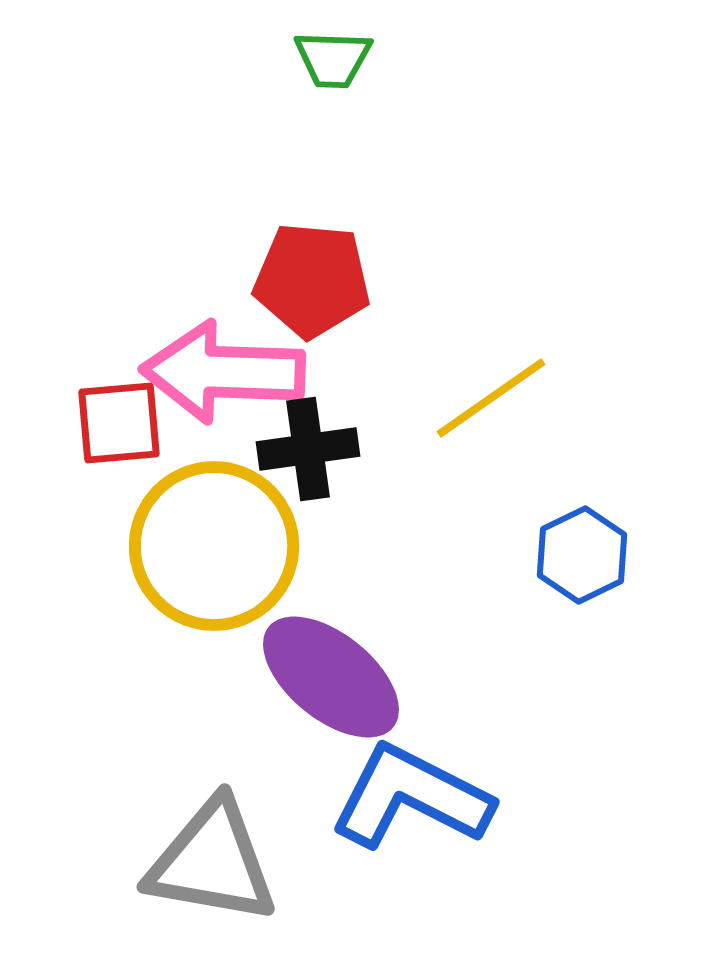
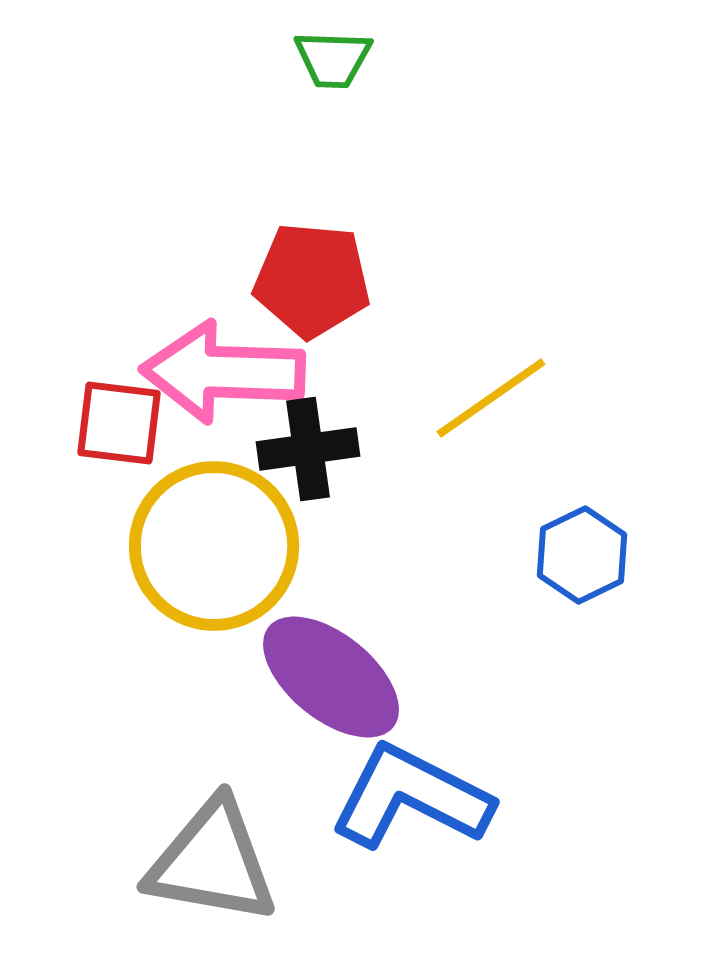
red square: rotated 12 degrees clockwise
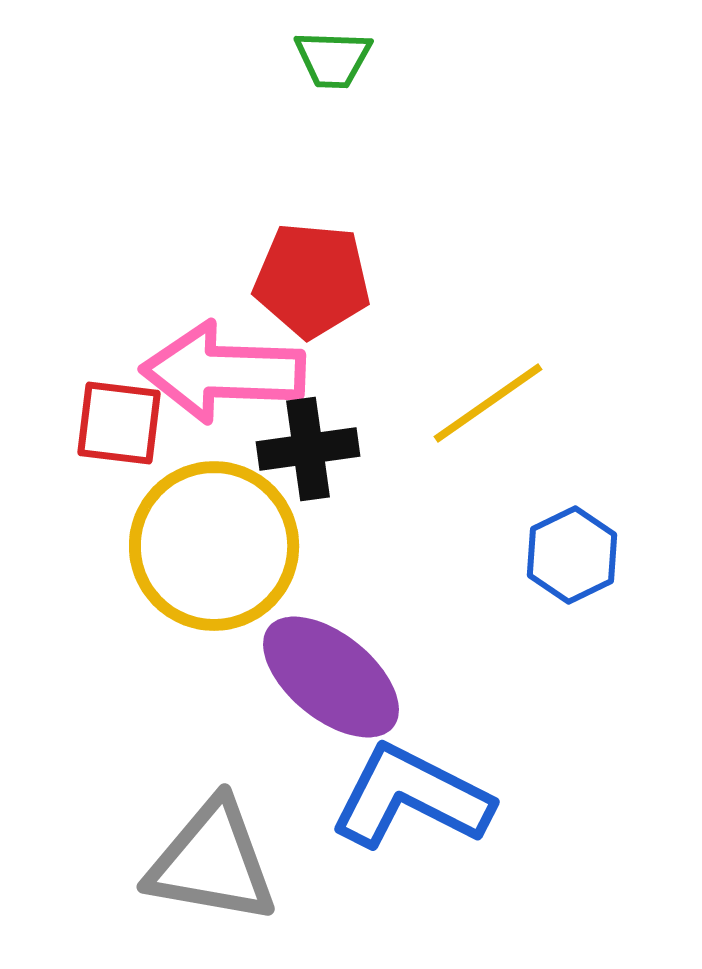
yellow line: moved 3 px left, 5 px down
blue hexagon: moved 10 px left
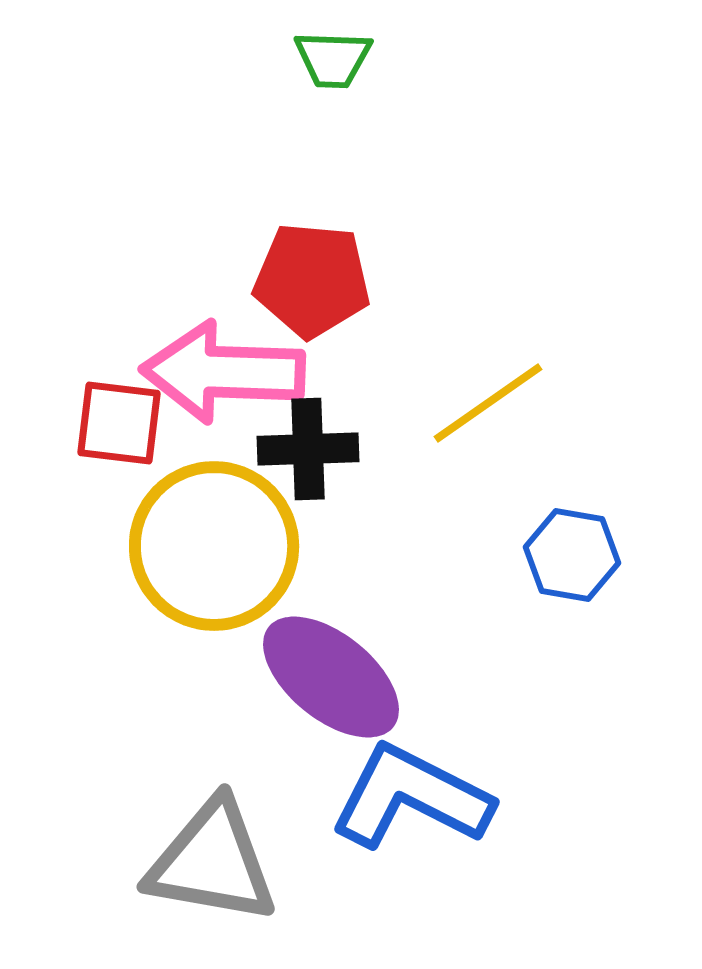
black cross: rotated 6 degrees clockwise
blue hexagon: rotated 24 degrees counterclockwise
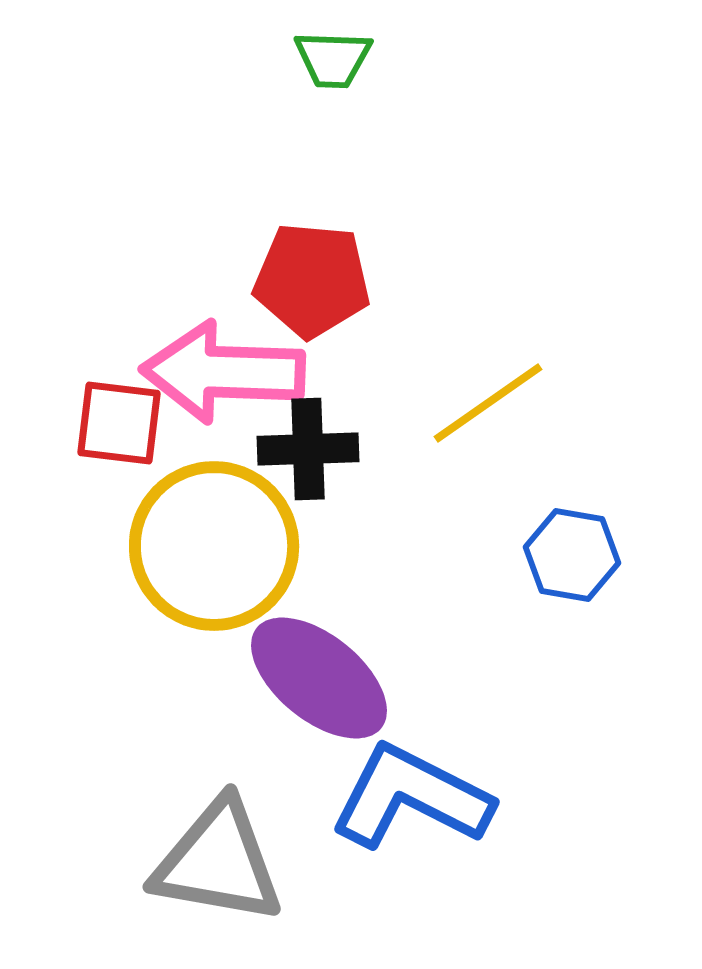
purple ellipse: moved 12 px left, 1 px down
gray triangle: moved 6 px right
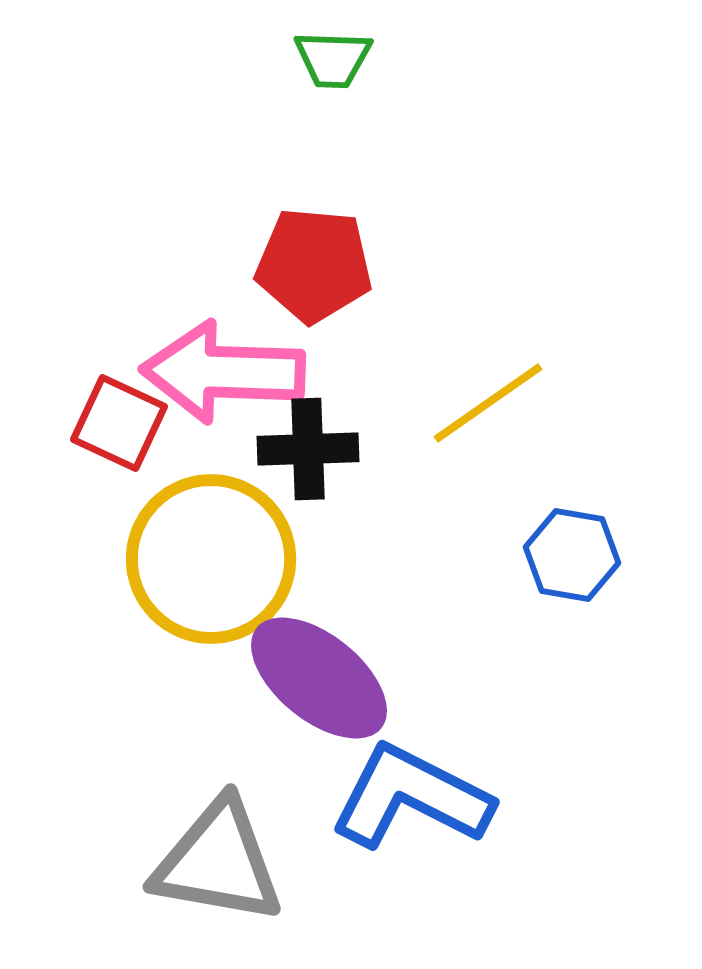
red pentagon: moved 2 px right, 15 px up
red square: rotated 18 degrees clockwise
yellow circle: moved 3 px left, 13 px down
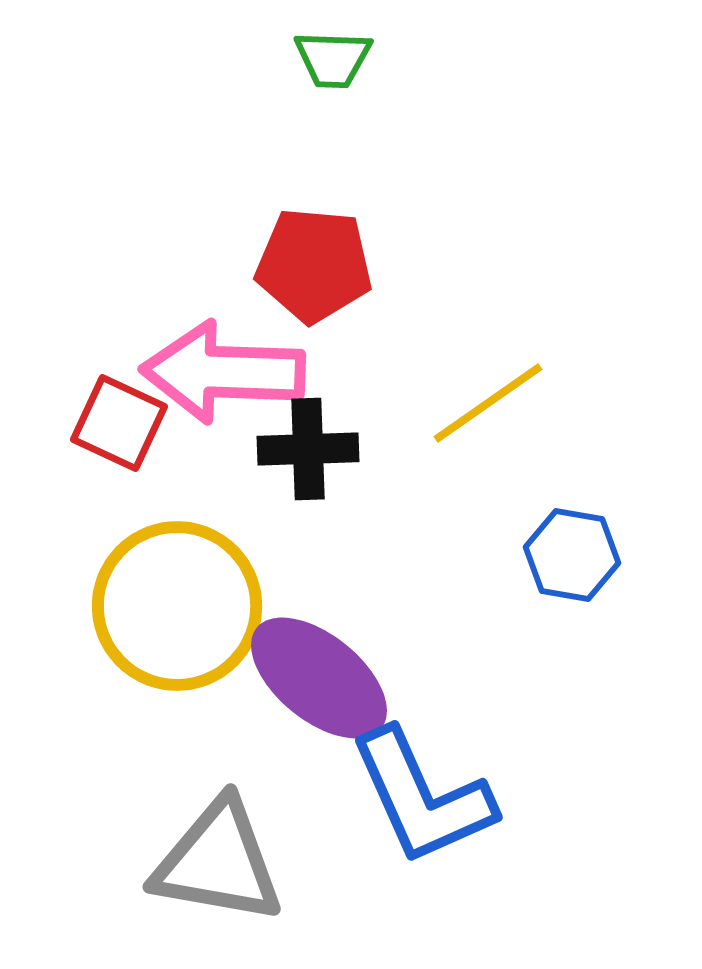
yellow circle: moved 34 px left, 47 px down
blue L-shape: moved 11 px right; rotated 141 degrees counterclockwise
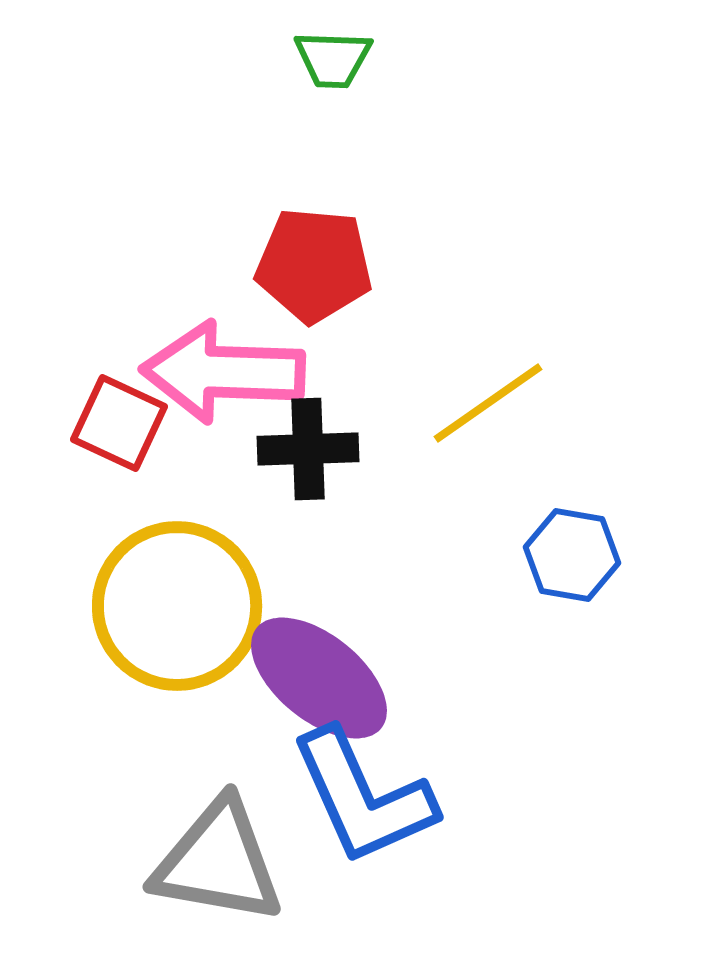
blue L-shape: moved 59 px left
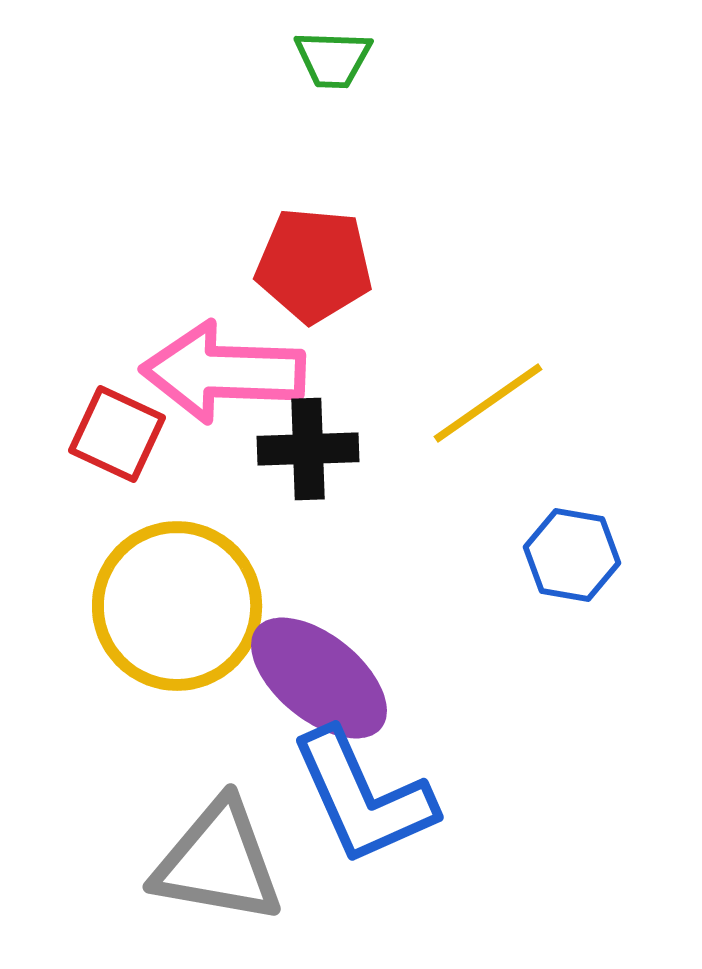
red square: moved 2 px left, 11 px down
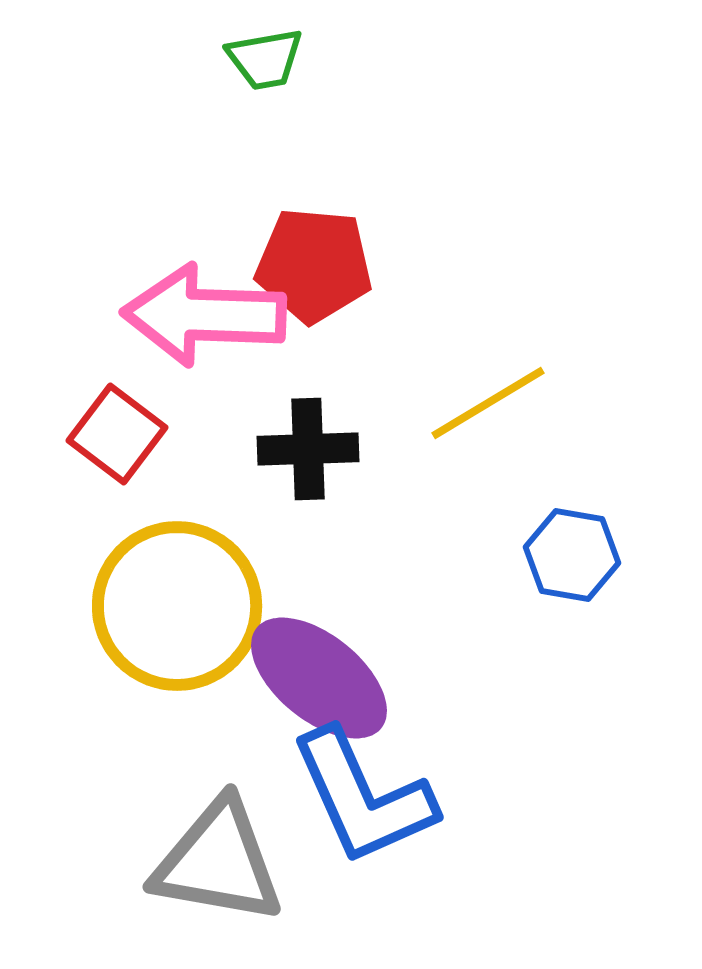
green trapezoid: moved 68 px left; rotated 12 degrees counterclockwise
pink arrow: moved 19 px left, 57 px up
yellow line: rotated 4 degrees clockwise
red square: rotated 12 degrees clockwise
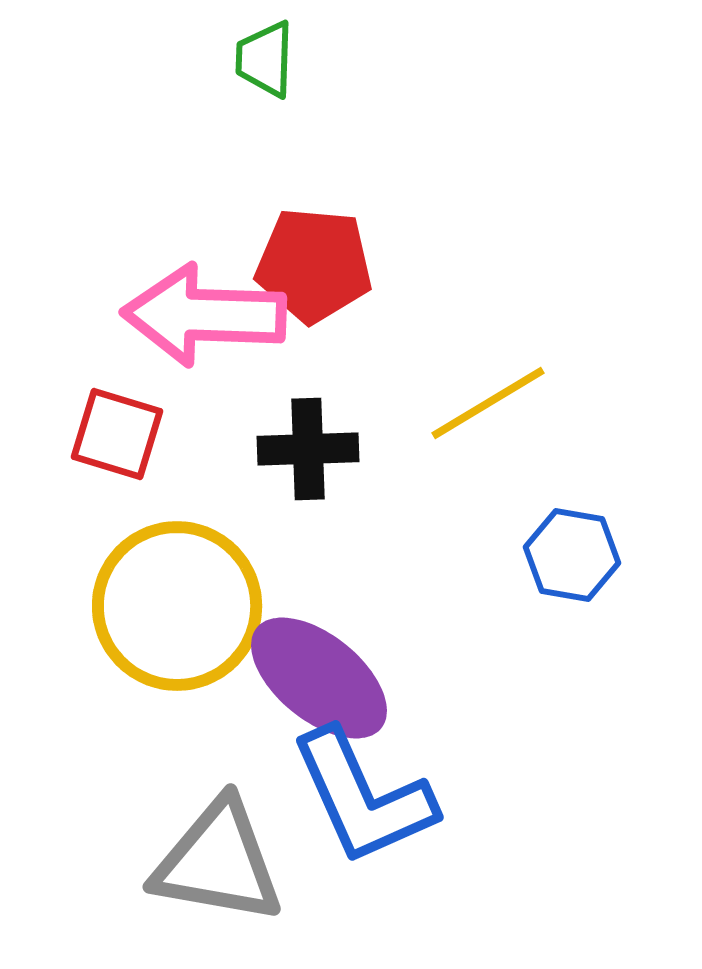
green trapezoid: rotated 102 degrees clockwise
red square: rotated 20 degrees counterclockwise
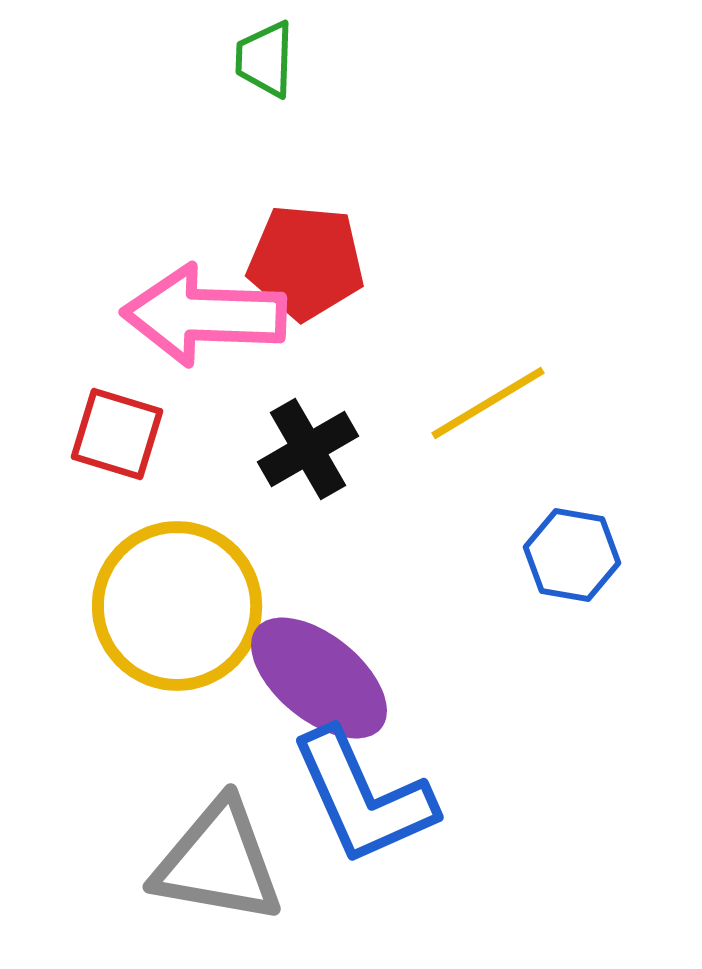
red pentagon: moved 8 px left, 3 px up
black cross: rotated 28 degrees counterclockwise
